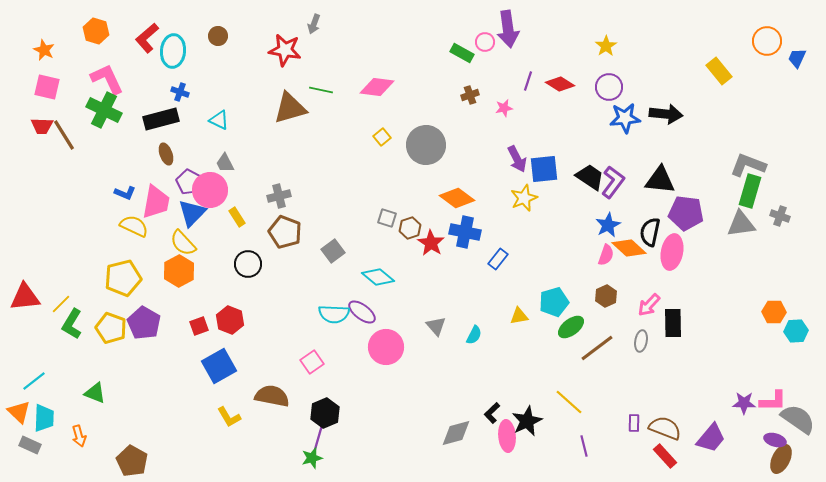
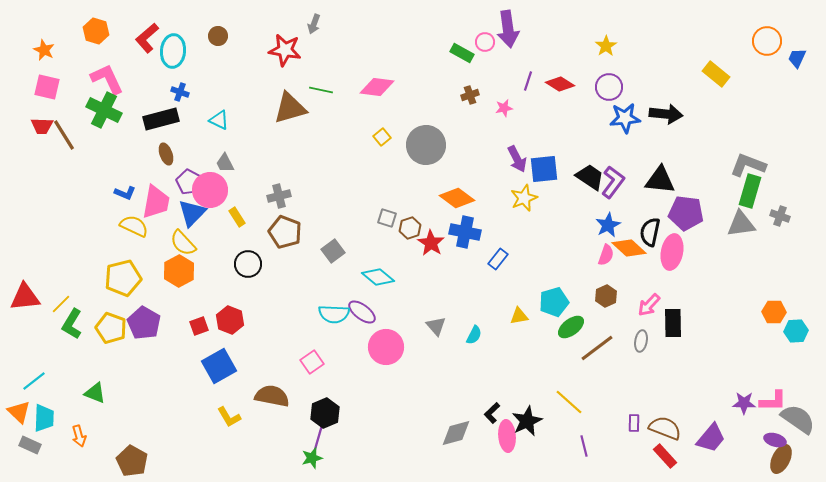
yellow rectangle at (719, 71): moved 3 px left, 3 px down; rotated 12 degrees counterclockwise
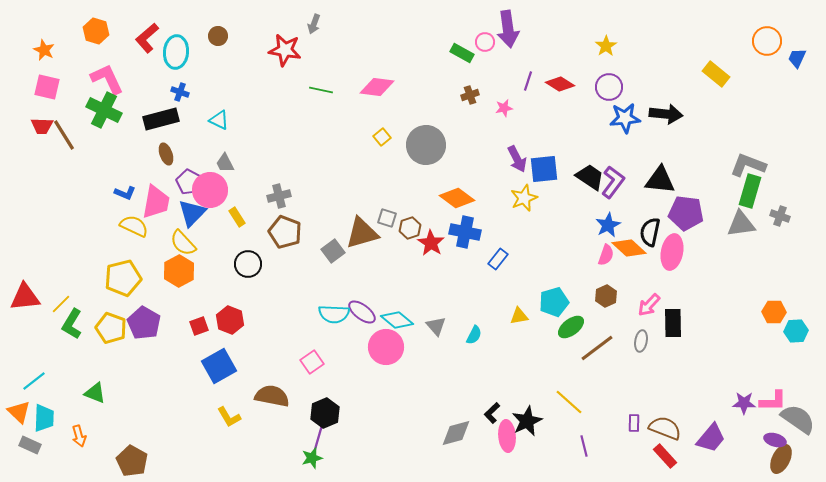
cyan ellipse at (173, 51): moved 3 px right, 1 px down
brown triangle at (290, 108): moved 72 px right, 125 px down
cyan diamond at (378, 277): moved 19 px right, 43 px down
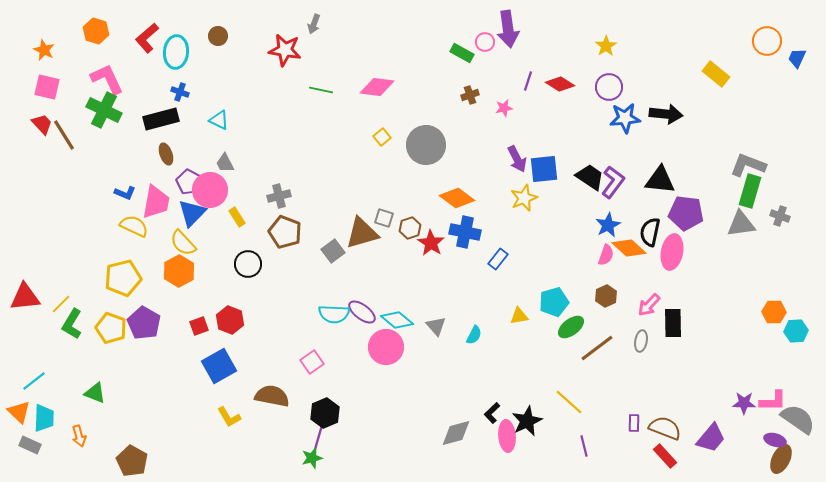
red trapezoid at (42, 126): moved 2 px up; rotated 135 degrees counterclockwise
gray square at (387, 218): moved 3 px left
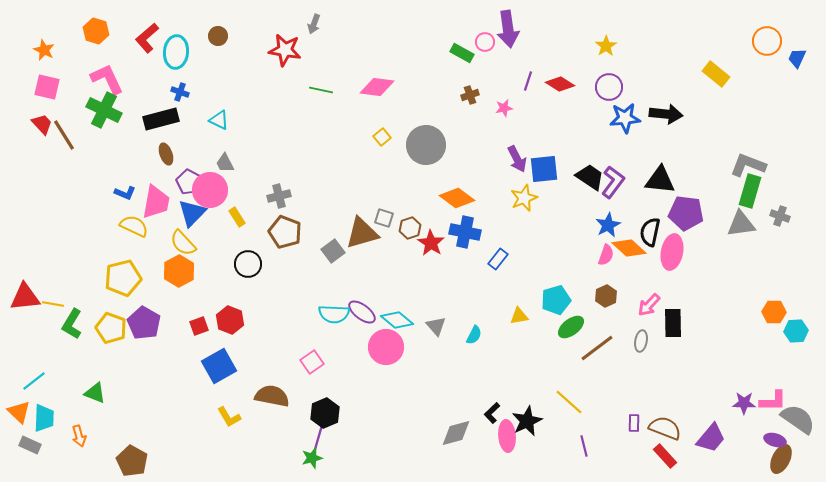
cyan pentagon at (554, 302): moved 2 px right, 2 px up
yellow line at (61, 304): moved 8 px left; rotated 55 degrees clockwise
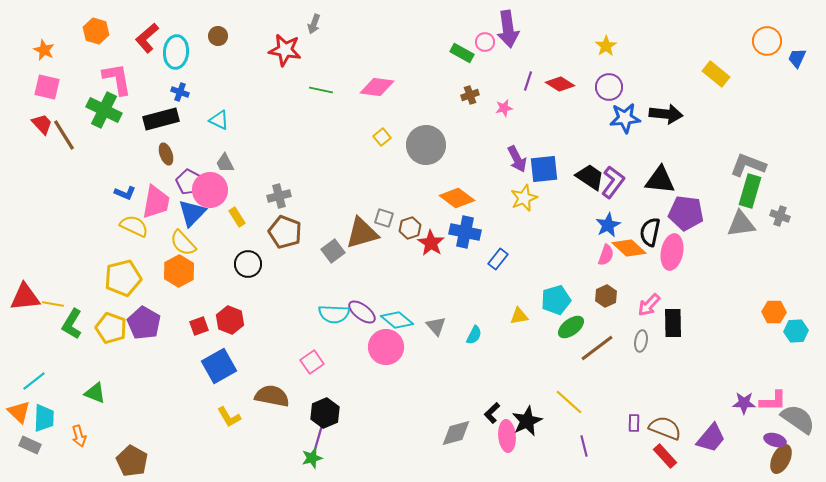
pink L-shape at (107, 79): moved 10 px right; rotated 15 degrees clockwise
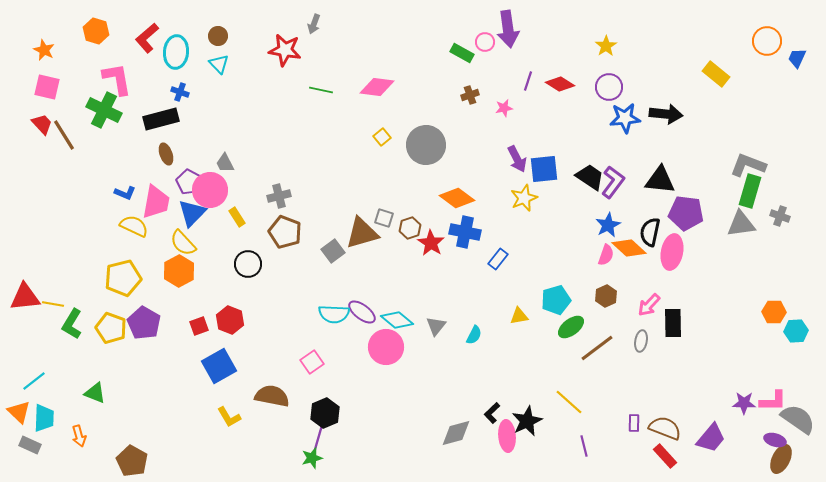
cyan triangle at (219, 120): moved 56 px up; rotated 20 degrees clockwise
gray triangle at (436, 326): rotated 20 degrees clockwise
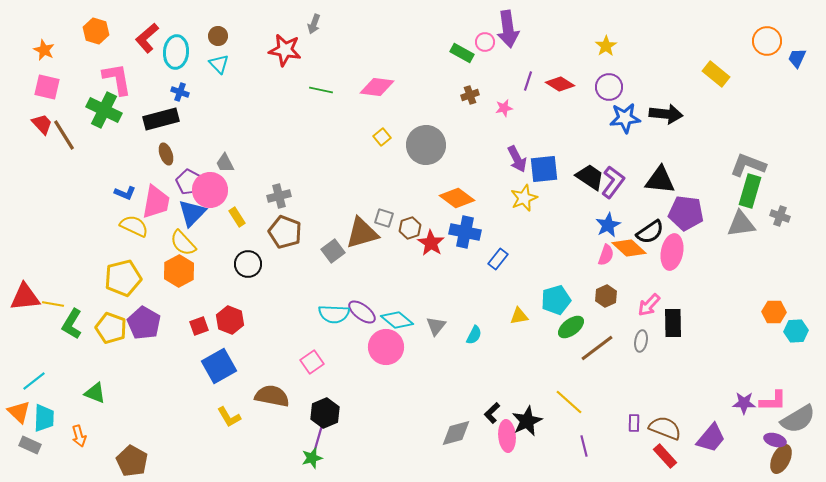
black semicircle at (650, 232): rotated 136 degrees counterclockwise
gray semicircle at (798, 419): rotated 114 degrees clockwise
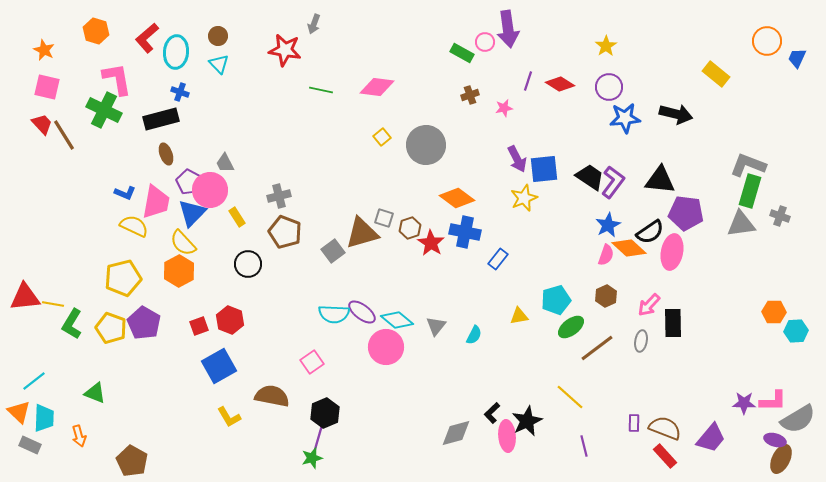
black arrow at (666, 114): moved 10 px right; rotated 8 degrees clockwise
yellow line at (569, 402): moved 1 px right, 5 px up
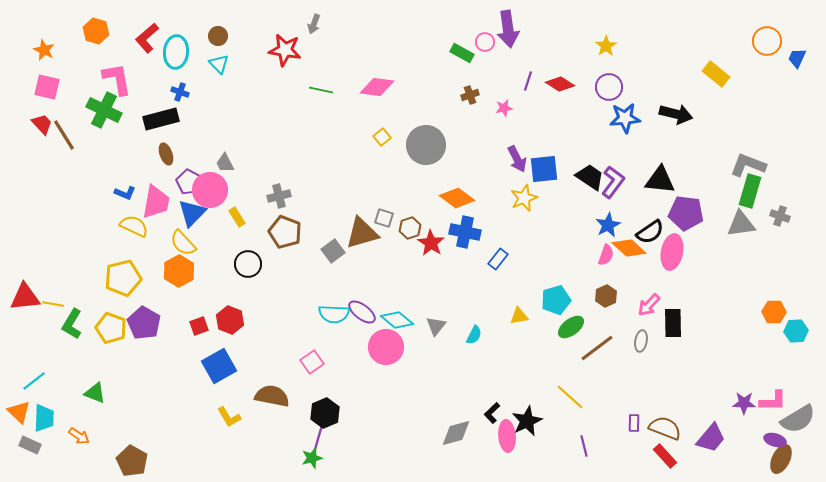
orange arrow at (79, 436): rotated 40 degrees counterclockwise
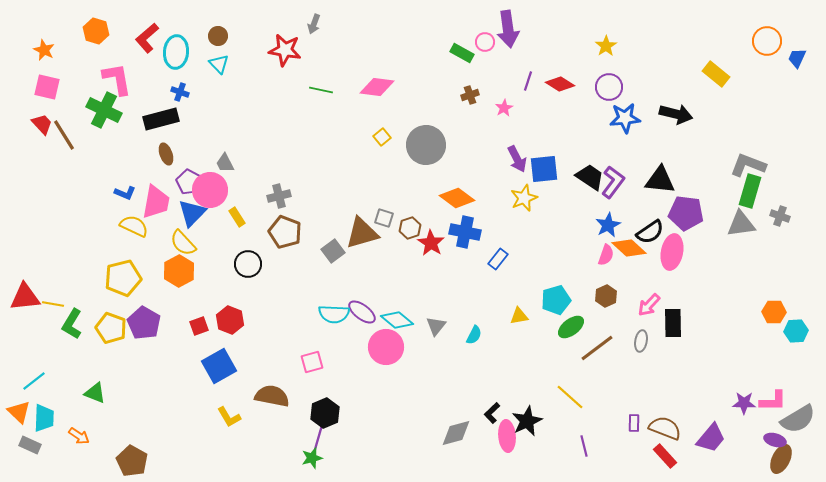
pink star at (504, 108): rotated 18 degrees counterclockwise
pink square at (312, 362): rotated 20 degrees clockwise
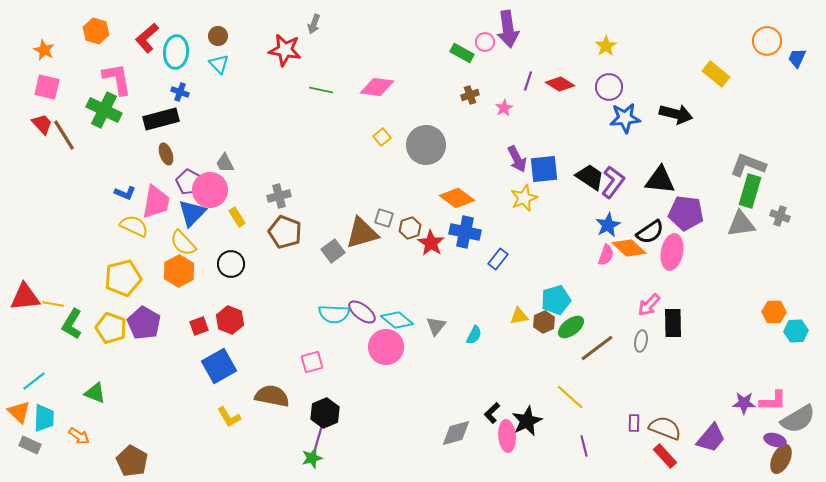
black circle at (248, 264): moved 17 px left
brown hexagon at (606, 296): moved 62 px left, 26 px down
